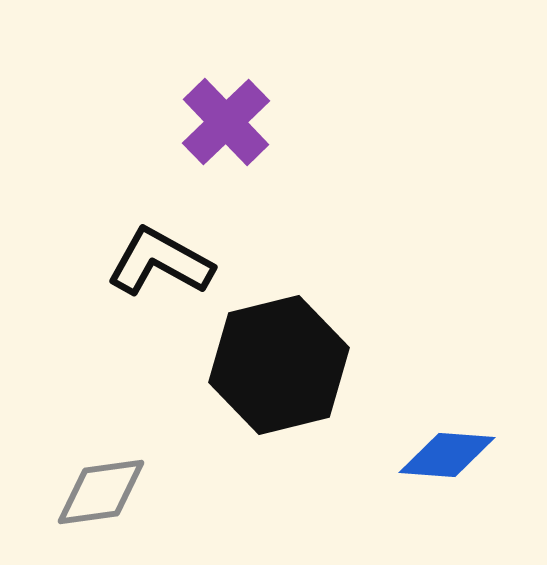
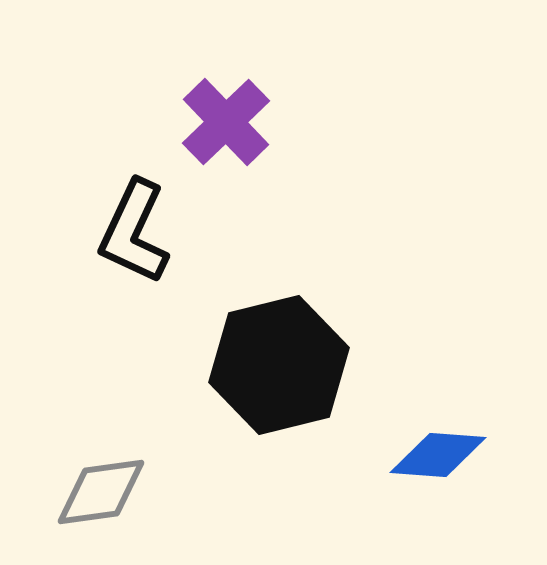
black L-shape: moved 26 px left, 30 px up; rotated 94 degrees counterclockwise
blue diamond: moved 9 px left
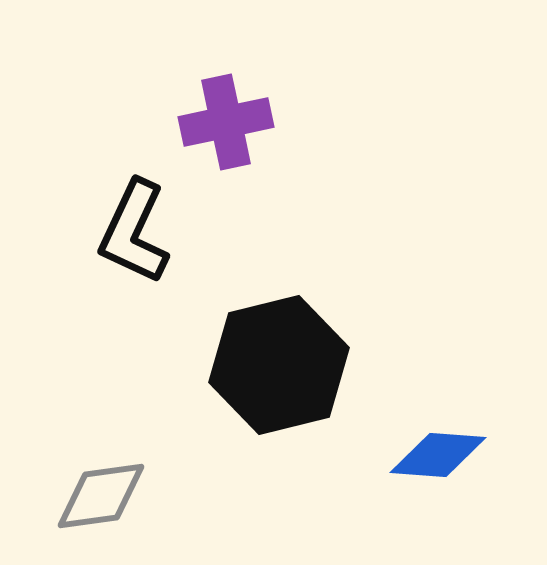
purple cross: rotated 32 degrees clockwise
gray diamond: moved 4 px down
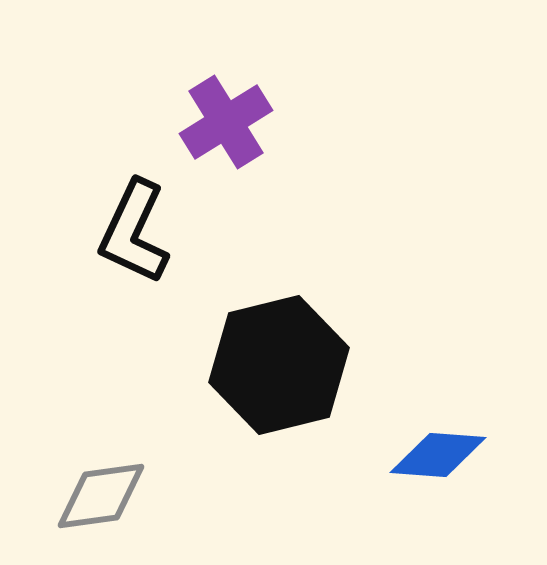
purple cross: rotated 20 degrees counterclockwise
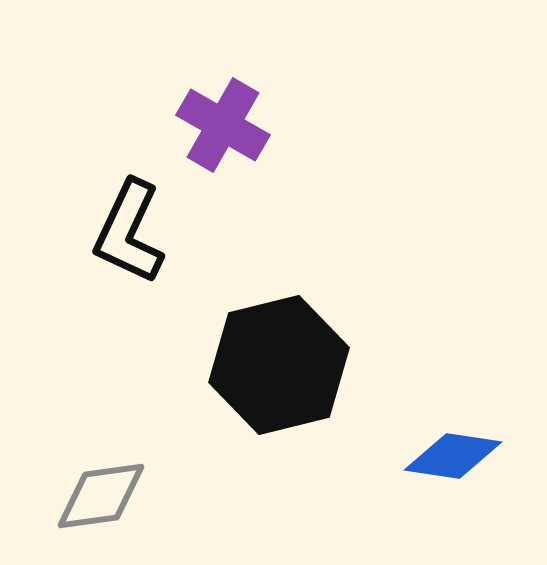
purple cross: moved 3 px left, 3 px down; rotated 28 degrees counterclockwise
black L-shape: moved 5 px left
blue diamond: moved 15 px right, 1 px down; rotated 4 degrees clockwise
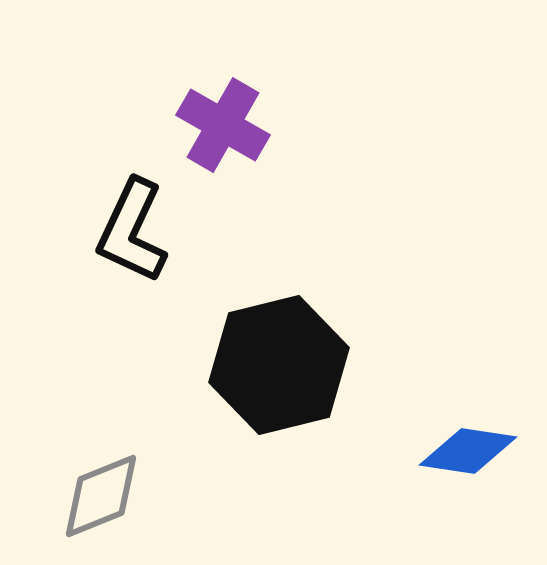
black L-shape: moved 3 px right, 1 px up
blue diamond: moved 15 px right, 5 px up
gray diamond: rotated 14 degrees counterclockwise
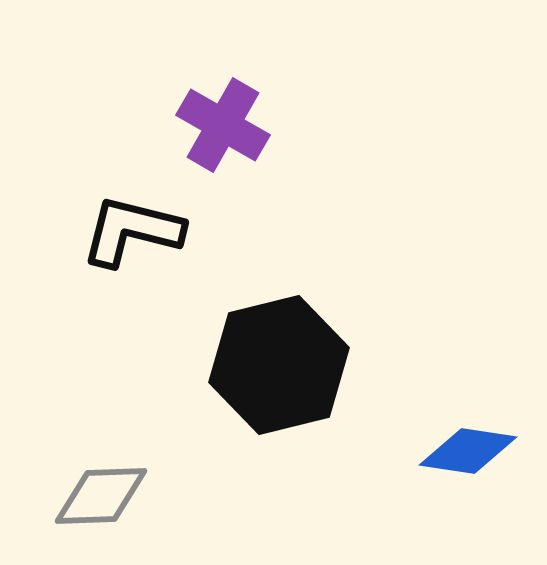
black L-shape: rotated 79 degrees clockwise
gray diamond: rotated 20 degrees clockwise
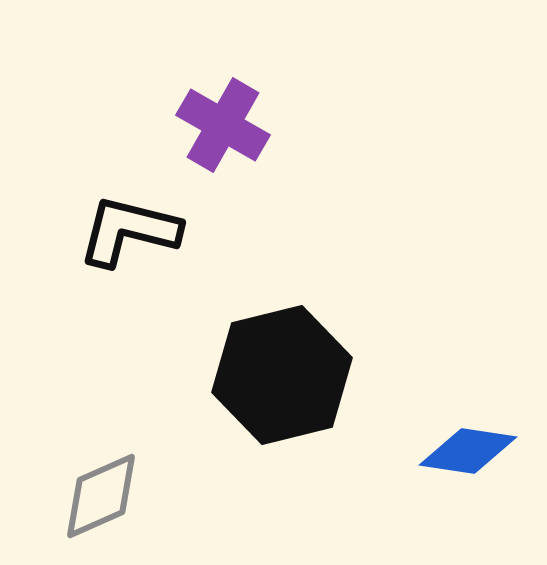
black L-shape: moved 3 px left
black hexagon: moved 3 px right, 10 px down
gray diamond: rotated 22 degrees counterclockwise
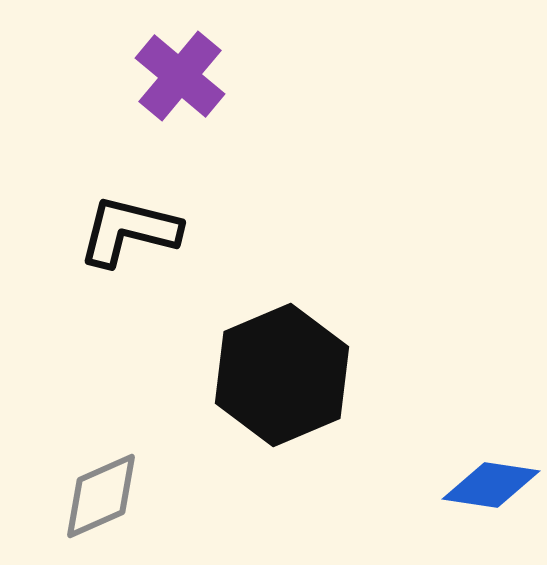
purple cross: moved 43 px left, 49 px up; rotated 10 degrees clockwise
black hexagon: rotated 9 degrees counterclockwise
blue diamond: moved 23 px right, 34 px down
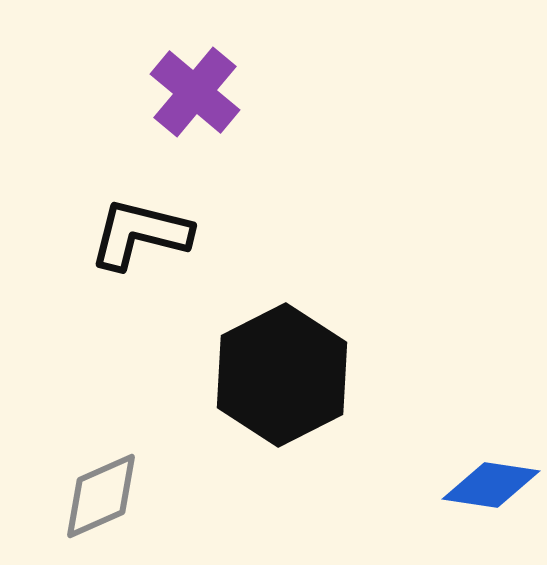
purple cross: moved 15 px right, 16 px down
black L-shape: moved 11 px right, 3 px down
black hexagon: rotated 4 degrees counterclockwise
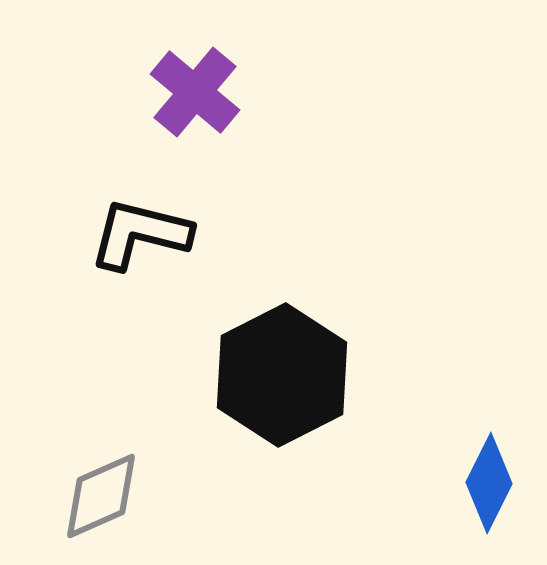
blue diamond: moved 2 px left, 2 px up; rotated 72 degrees counterclockwise
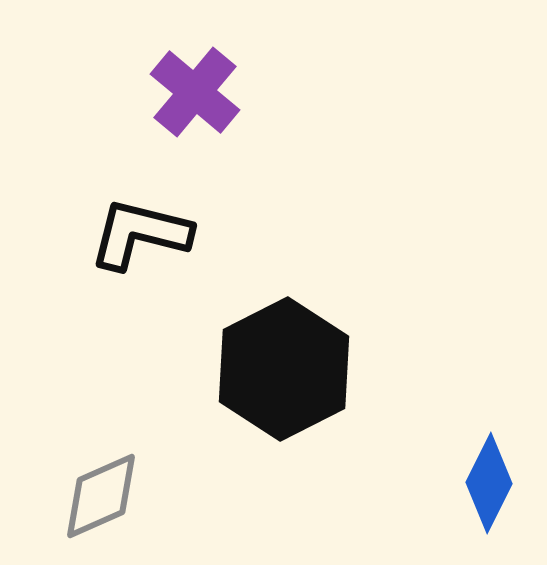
black hexagon: moved 2 px right, 6 px up
